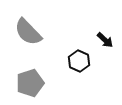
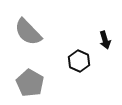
black arrow: rotated 30 degrees clockwise
gray pentagon: rotated 24 degrees counterclockwise
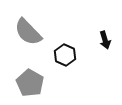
black hexagon: moved 14 px left, 6 px up
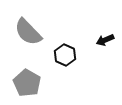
black arrow: rotated 84 degrees clockwise
gray pentagon: moved 3 px left
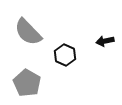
black arrow: moved 1 px down; rotated 12 degrees clockwise
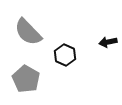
black arrow: moved 3 px right, 1 px down
gray pentagon: moved 1 px left, 4 px up
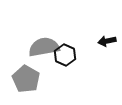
gray semicircle: moved 16 px right, 15 px down; rotated 124 degrees clockwise
black arrow: moved 1 px left, 1 px up
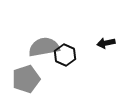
black arrow: moved 1 px left, 2 px down
gray pentagon: rotated 24 degrees clockwise
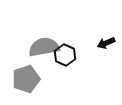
black arrow: rotated 12 degrees counterclockwise
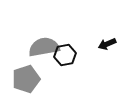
black arrow: moved 1 px right, 1 px down
black hexagon: rotated 25 degrees clockwise
